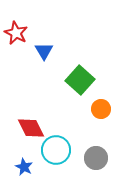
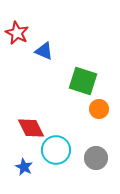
red star: moved 1 px right
blue triangle: rotated 36 degrees counterclockwise
green square: moved 3 px right, 1 px down; rotated 24 degrees counterclockwise
orange circle: moved 2 px left
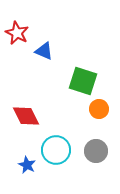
red diamond: moved 5 px left, 12 px up
gray circle: moved 7 px up
blue star: moved 3 px right, 2 px up
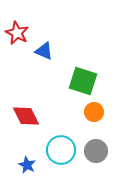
orange circle: moved 5 px left, 3 px down
cyan circle: moved 5 px right
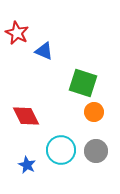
green square: moved 2 px down
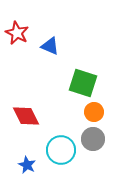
blue triangle: moved 6 px right, 5 px up
gray circle: moved 3 px left, 12 px up
